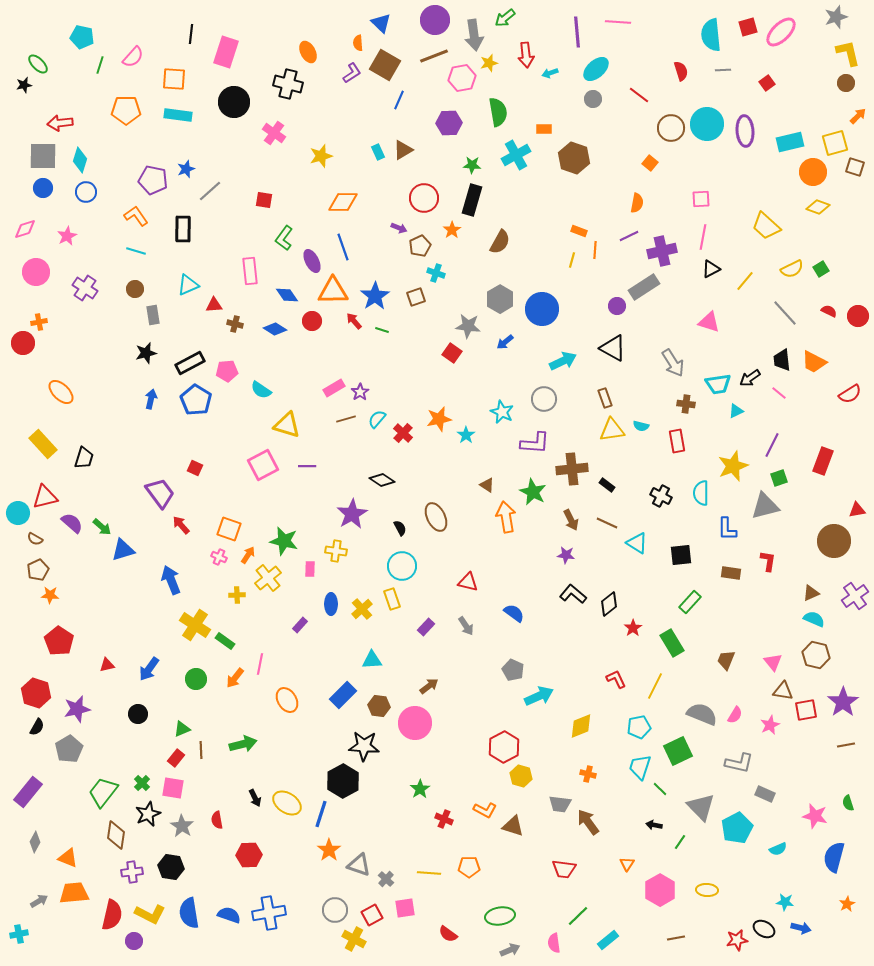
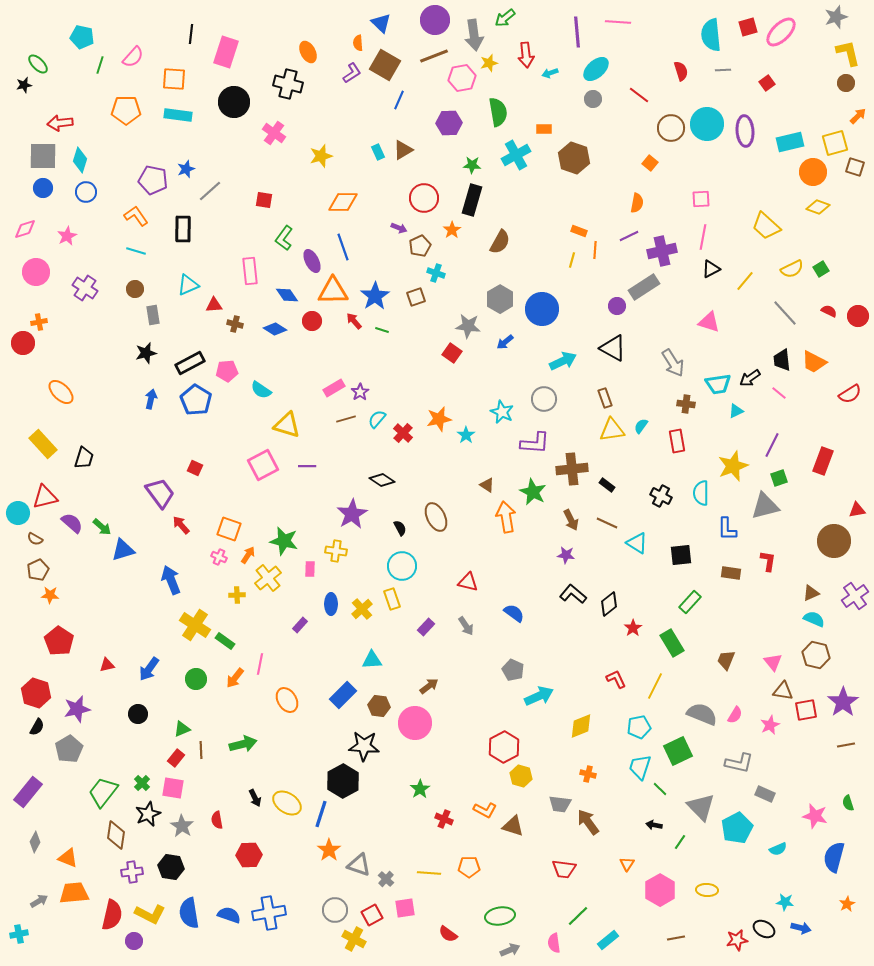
cyan semicircle at (641, 426): rotated 112 degrees clockwise
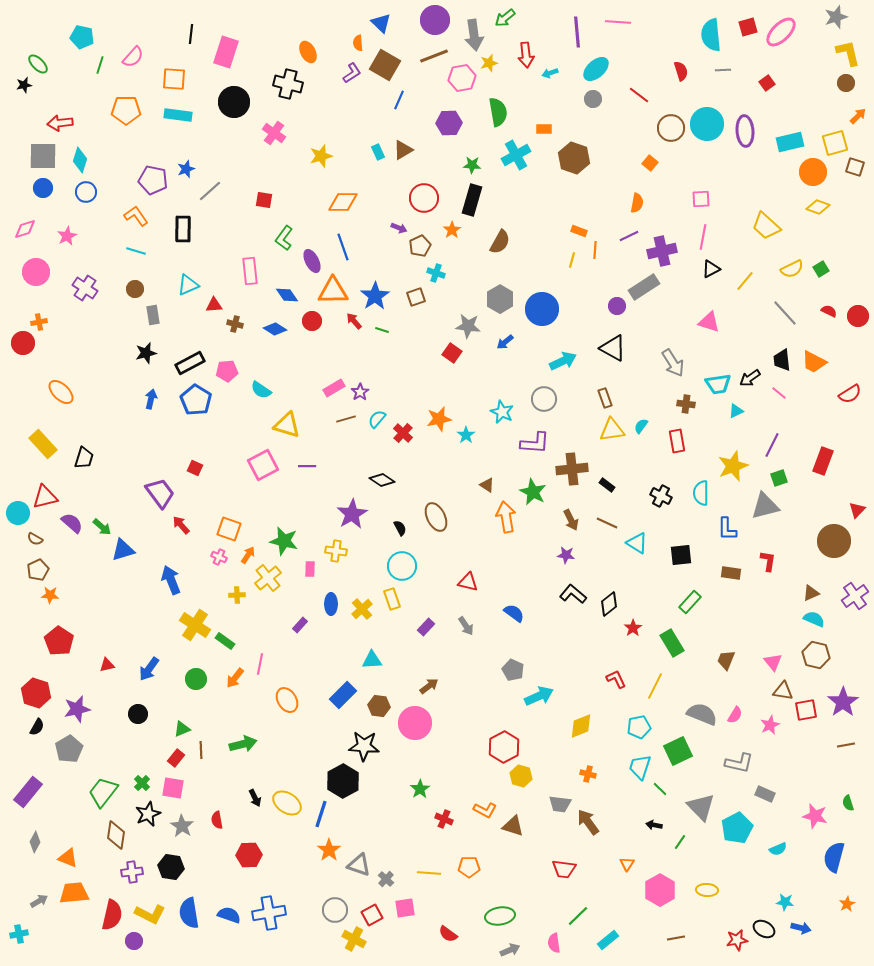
red triangle at (857, 510): rotated 36 degrees counterclockwise
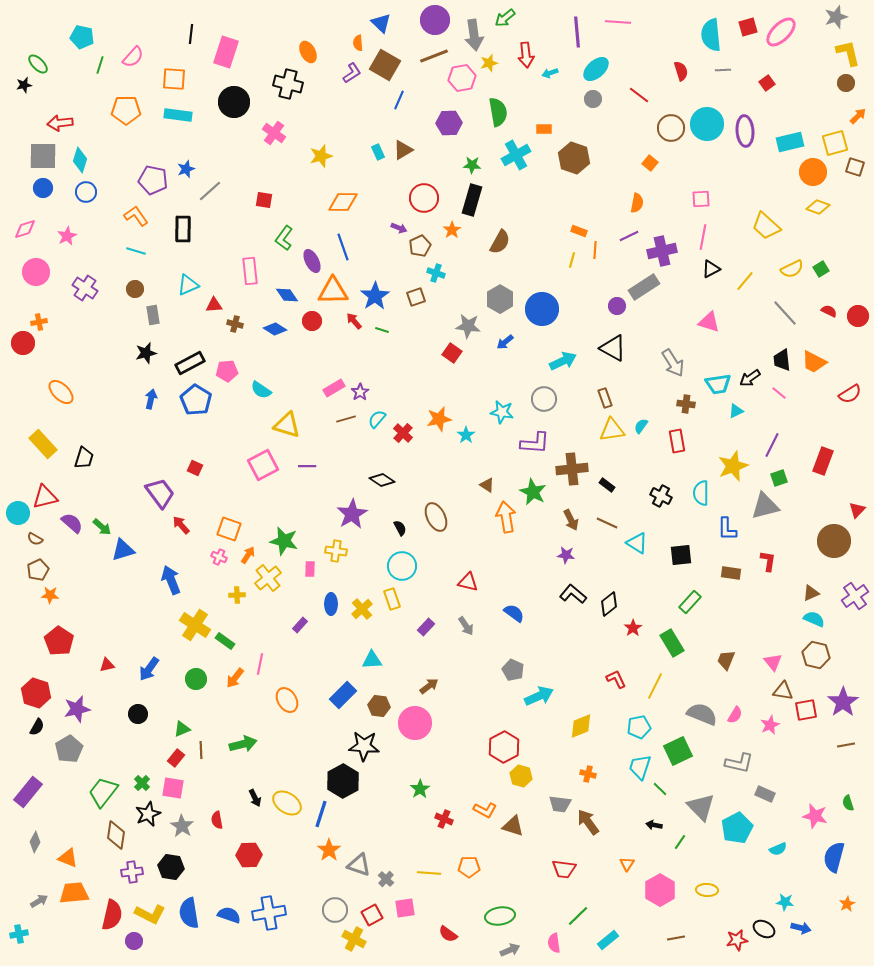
cyan star at (502, 412): rotated 15 degrees counterclockwise
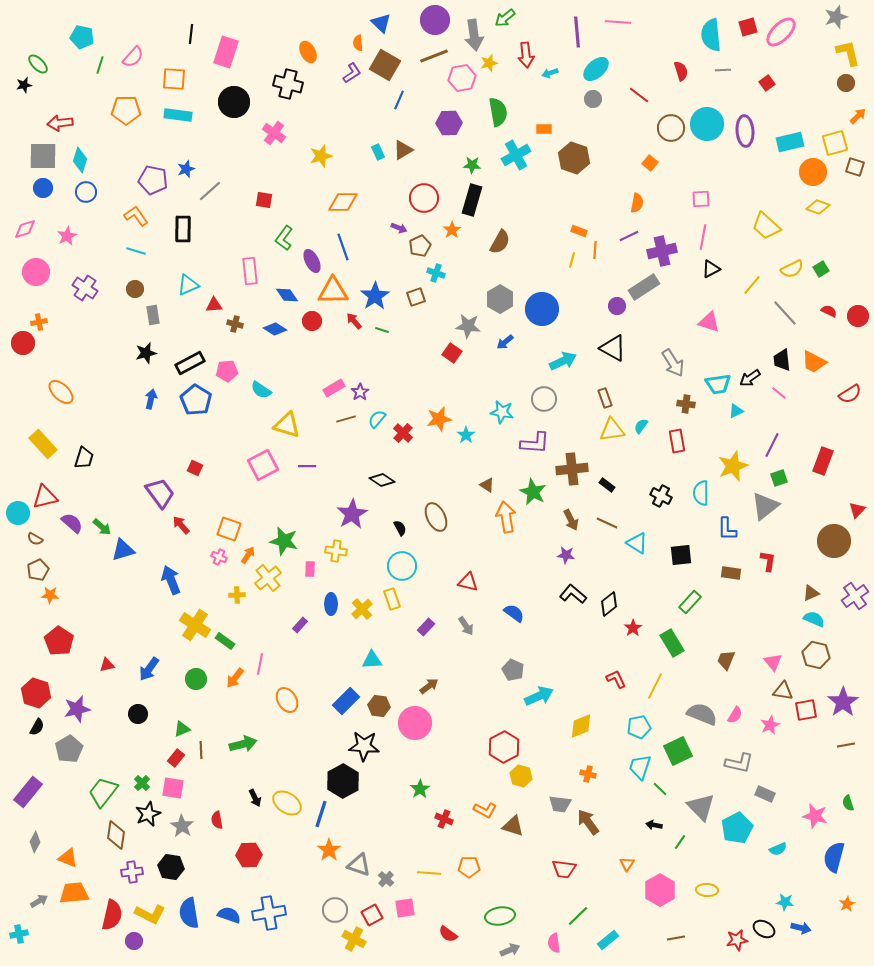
yellow line at (745, 281): moved 7 px right, 4 px down
gray triangle at (765, 506): rotated 24 degrees counterclockwise
blue rectangle at (343, 695): moved 3 px right, 6 px down
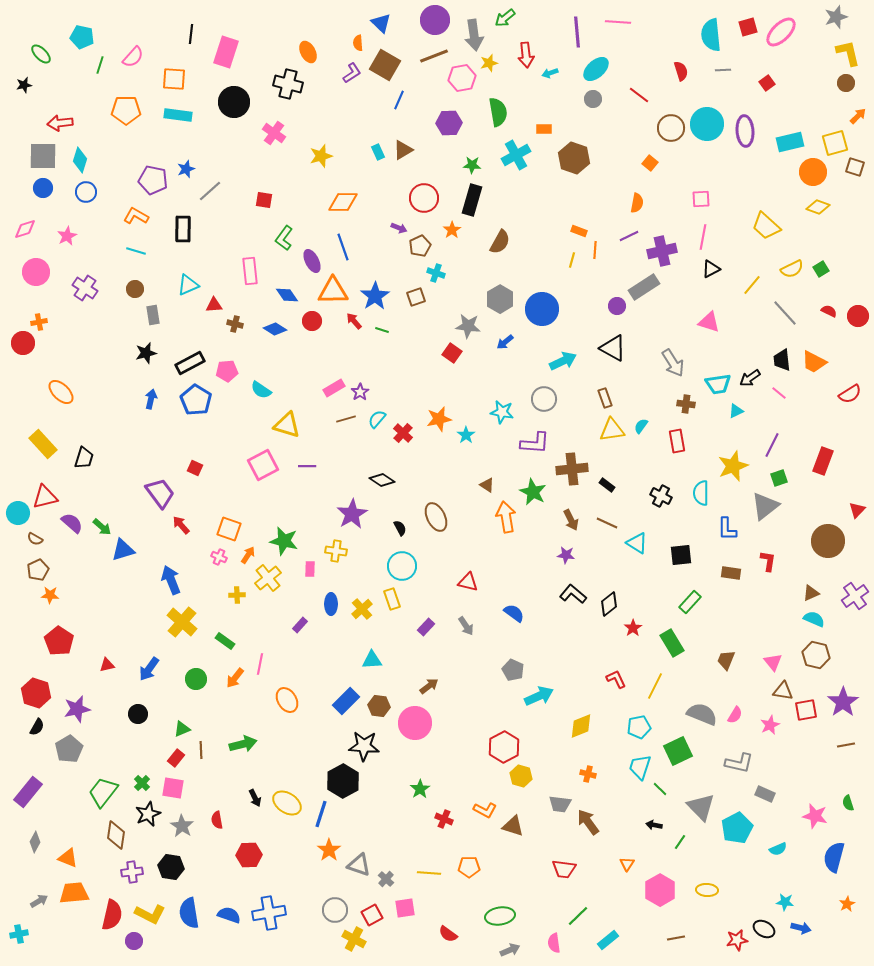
green ellipse at (38, 64): moved 3 px right, 10 px up
orange L-shape at (136, 216): rotated 25 degrees counterclockwise
brown circle at (834, 541): moved 6 px left
yellow cross at (195, 625): moved 13 px left, 3 px up; rotated 8 degrees clockwise
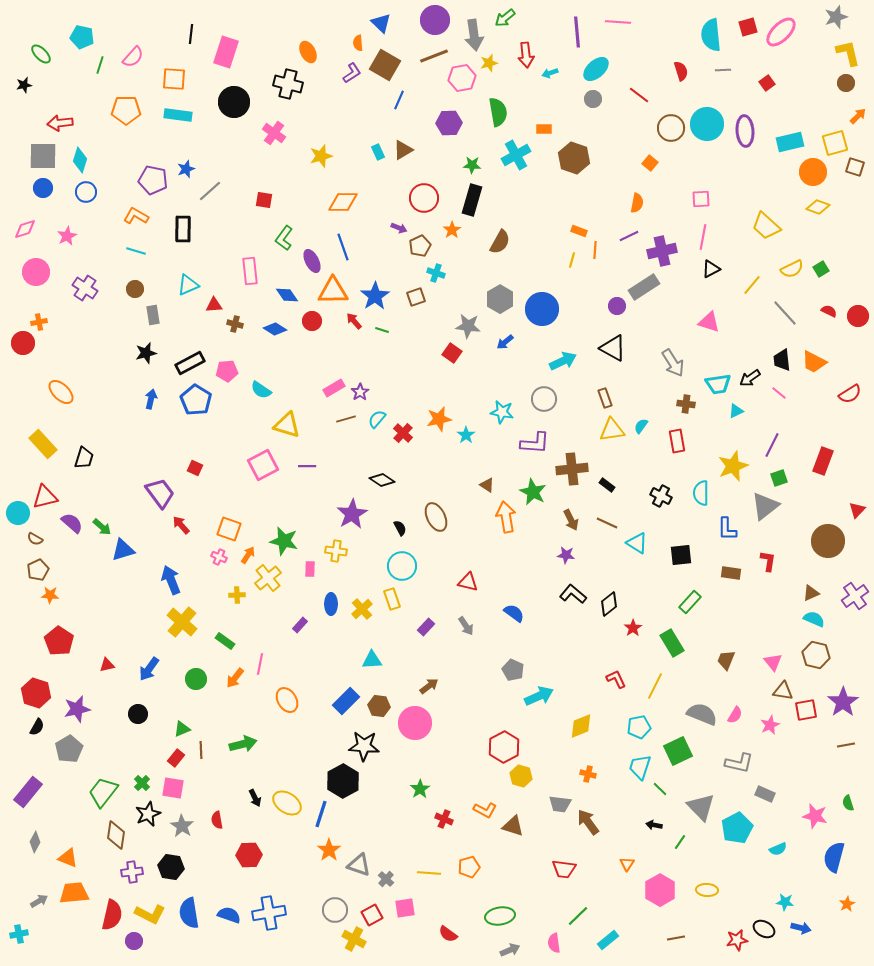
orange pentagon at (469, 867): rotated 15 degrees counterclockwise
